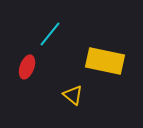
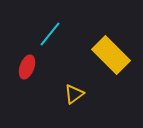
yellow rectangle: moved 6 px right, 6 px up; rotated 33 degrees clockwise
yellow triangle: moved 1 px right, 1 px up; rotated 45 degrees clockwise
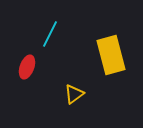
cyan line: rotated 12 degrees counterclockwise
yellow rectangle: rotated 30 degrees clockwise
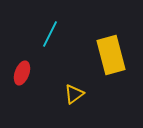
red ellipse: moved 5 px left, 6 px down
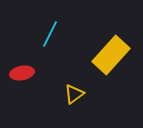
yellow rectangle: rotated 57 degrees clockwise
red ellipse: rotated 60 degrees clockwise
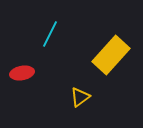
yellow triangle: moved 6 px right, 3 px down
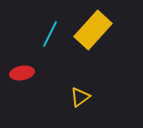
yellow rectangle: moved 18 px left, 25 px up
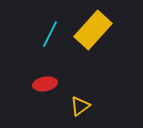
red ellipse: moved 23 px right, 11 px down
yellow triangle: moved 9 px down
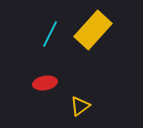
red ellipse: moved 1 px up
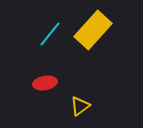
cyan line: rotated 12 degrees clockwise
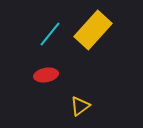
red ellipse: moved 1 px right, 8 px up
